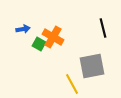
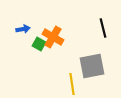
yellow line: rotated 20 degrees clockwise
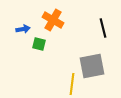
orange cross: moved 17 px up
green square: rotated 16 degrees counterclockwise
yellow line: rotated 15 degrees clockwise
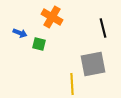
orange cross: moved 1 px left, 3 px up
blue arrow: moved 3 px left, 4 px down; rotated 32 degrees clockwise
gray square: moved 1 px right, 2 px up
yellow line: rotated 10 degrees counterclockwise
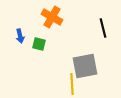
blue arrow: moved 3 px down; rotated 56 degrees clockwise
gray square: moved 8 px left, 2 px down
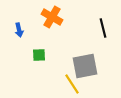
blue arrow: moved 1 px left, 6 px up
green square: moved 11 px down; rotated 16 degrees counterclockwise
yellow line: rotated 30 degrees counterclockwise
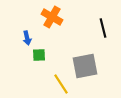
blue arrow: moved 8 px right, 8 px down
yellow line: moved 11 px left
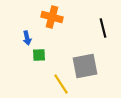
orange cross: rotated 15 degrees counterclockwise
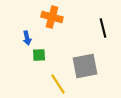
yellow line: moved 3 px left
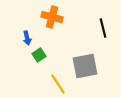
green square: rotated 32 degrees counterclockwise
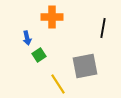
orange cross: rotated 15 degrees counterclockwise
black line: rotated 24 degrees clockwise
